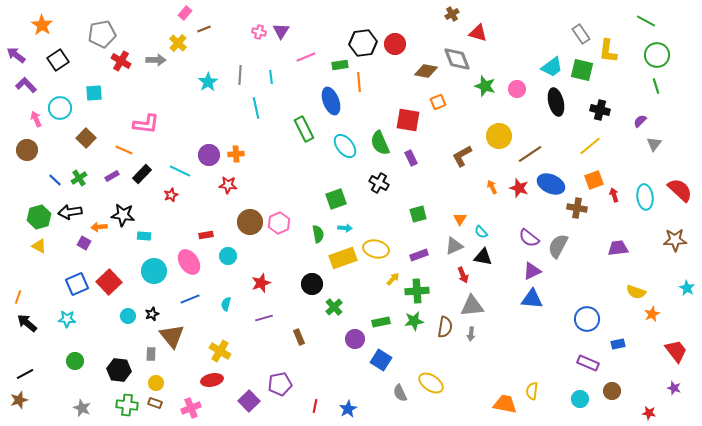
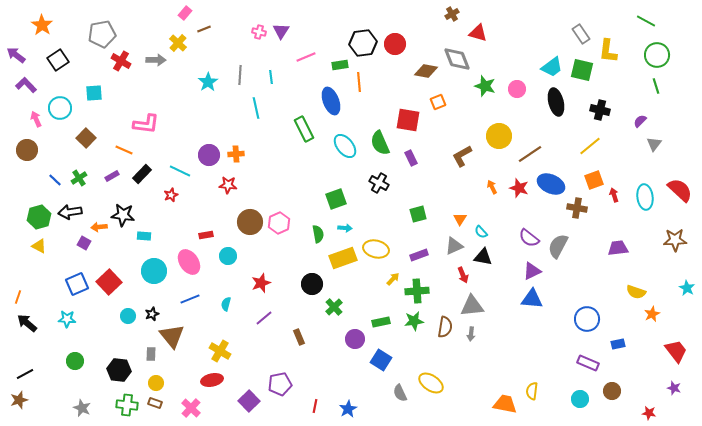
purple line at (264, 318): rotated 24 degrees counterclockwise
pink cross at (191, 408): rotated 24 degrees counterclockwise
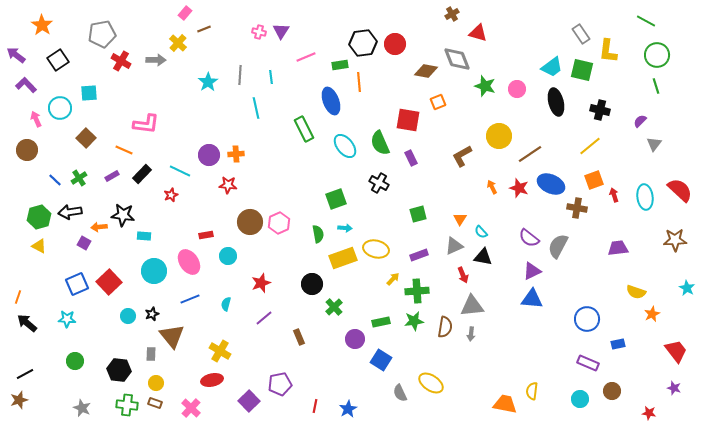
cyan square at (94, 93): moved 5 px left
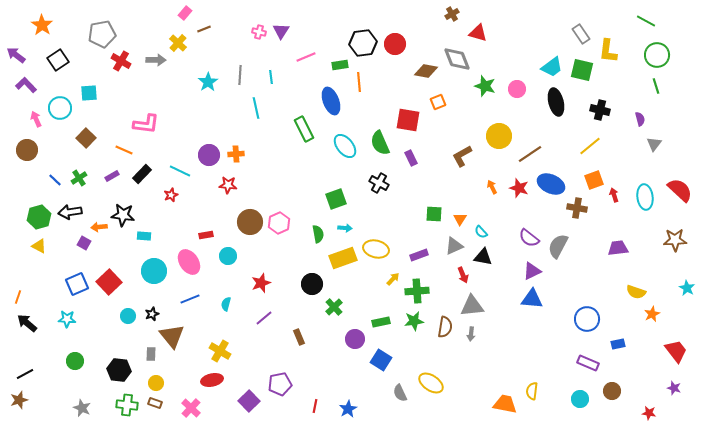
purple semicircle at (640, 121): moved 2 px up; rotated 120 degrees clockwise
green square at (418, 214): moved 16 px right; rotated 18 degrees clockwise
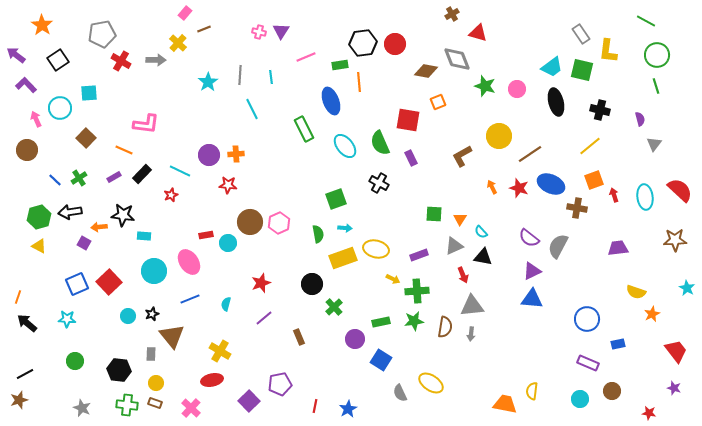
cyan line at (256, 108): moved 4 px left, 1 px down; rotated 15 degrees counterclockwise
purple rectangle at (112, 176): moved 2 px right, 1 px down
cyan circle at (228, 256): moved 13 px up
yellow arrow at (393, 279): rotated 72 degrees clockwise
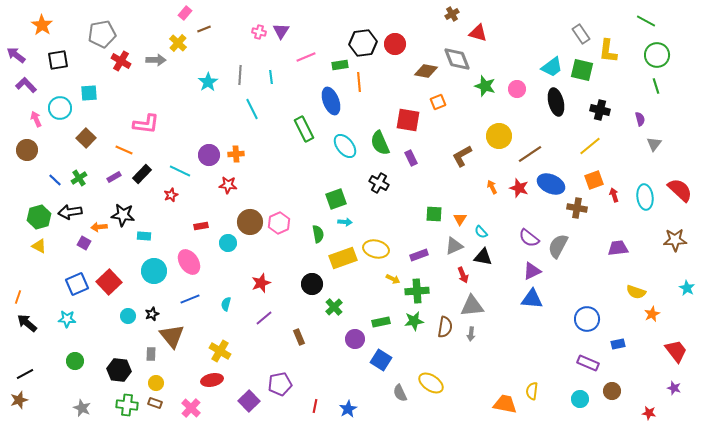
black square at (58, 60): rotated 25 degrees clockwise
cyan arrow at (345, 228): moved 6 px up
red rectangle at (206, 235): moved 5 px left, 9 px up
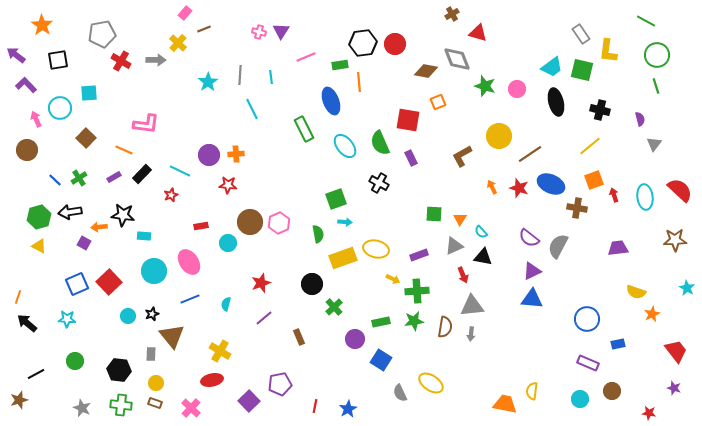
black line at (25, 374): moved 11 px right
green cross at (127, 405): moved 6 px left
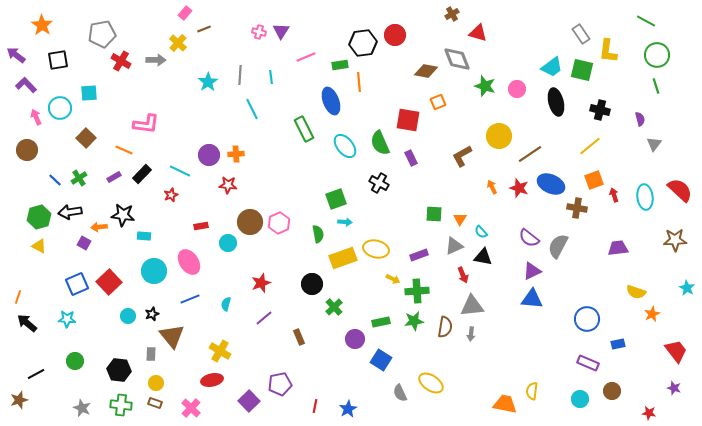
red circle at (395, 44): moved 9 px up
pink arrow at (36, 119): moved 2 px up
